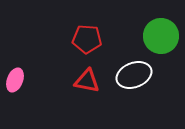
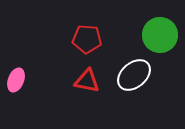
green circle: moved 1 px left, 1 px up
white ellipse: rotated 20 degrees counterclockwise
pink ellipse: moved 1 px right
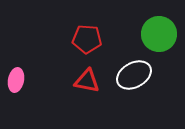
green circle: moved 1 px left, 1 px up
white ellipse: rotated 12 degrees clockwise
pink ellipse: rotated 10 degrees counterclockwise
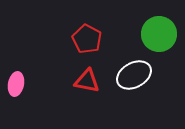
red pentagon: rotated 24 degrees clockwise
pink ellipse: moved 4 px down
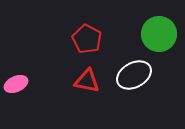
pink ellipse: rotated 55 degrees clockwise
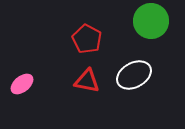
green circle: moved 8 px left, 13 px up
pink ellipse: moved 6 px right; rotated 15 degrees counterclockwise
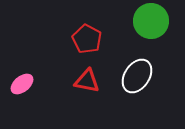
white ellipse: moved 3 px right, 1 px down; rotated 28 degrees counterclockwise
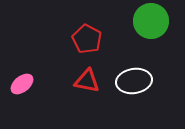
white ellipse: moved 3 px left, 5 px down; rotated 48 degrees clockwise
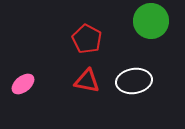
pink ellipse: moved 1 px right
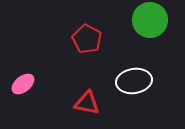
green circle: moved 1 px left, 1 px up
red triangle: moved 22 px down
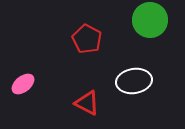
red triangle: rotated 16 degrees clockwise
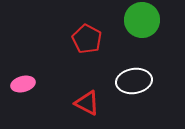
green circle: moved 8 px left
pink ellipse: rotated 25 degrees clockwise
